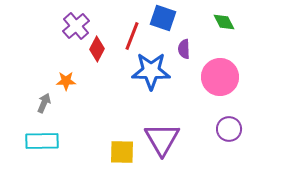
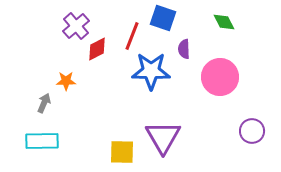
red diamond: rotated 35 degrees clockwise
purple circle: moved 23 px right, 2 px down
purple triangle: moved 1 px right, 2 px up
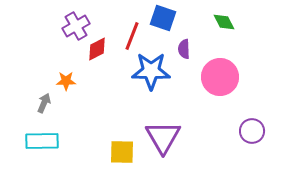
purple cross: rotated 12 degrees clockwise
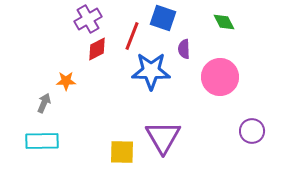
purple cross: moved 12 px right, 7 px up
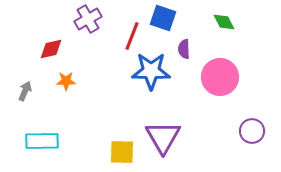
red diamond: moved 46 px left; rotated 15 degrees clockwise
gray arrow: moved 19 px left, 12 px up
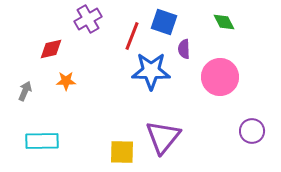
blue square: moved 1 px right, 4 px down
purple triangle: rotated 9 degrees clockwise
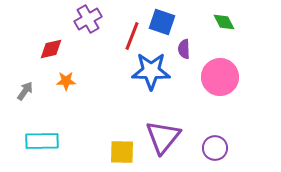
blue square: moved 2 px left
gray arrow: rotated 12 degrees clockwise
purple circle: moved 37 px left, 17 px down
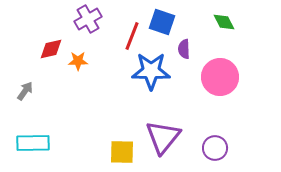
orange star: moved 12 px right, 20 px up
cyan rectangle: moved 9 px left, 2 px down
